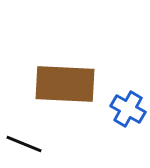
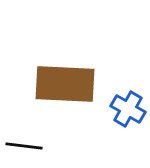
black line: moved 2 px down; rotated 15 degrees counterclockwise
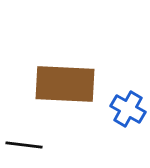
black line: moved 1 px up
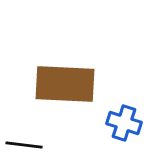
blue cross: moved 4 px left, 14 px down; rotated 12 degrees counterclockwise
